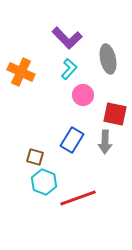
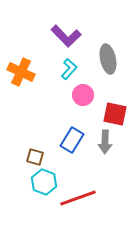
purple L-shape: moved 1 px left, 2 px up
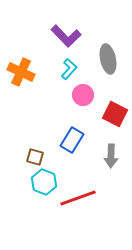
red square: rotated 15 degrees clockwise
gray arrow: moved 6 px right, 14 px down
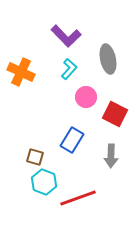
pink circle: moved 3 px right, 2 px down
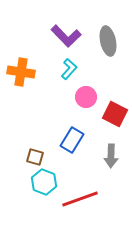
gray ellipse: moved 18 px up
orange cross: rotated 16 degrees counterclockwise
red line: moved 2 px right, 1 px down
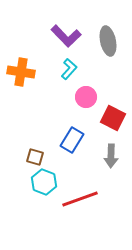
red square: moved 2 px left, 4 px down
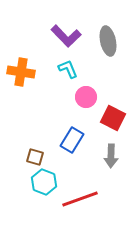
cyan L-shape: moved 1 px left; rotated 65 degrees counterclockwise
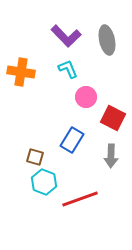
gray ellipse: moved 1 px left, 1 px up
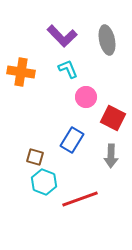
purple L-shape: moved 4 px left
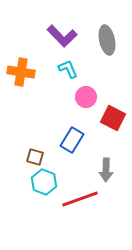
gray arrow: moved 5 px left, 14 px down
